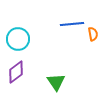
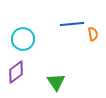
cyan circle: moved 5 px right
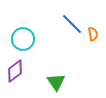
blue line: rotated 50 degrees clockwise
purple diamond: moved 1 px left, 1 px up
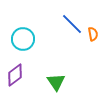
purple diamond: moved 4 px down
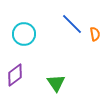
orange semicircle: moved 2 px right
cyan circle: moved 1 px right, 5 px up
green triangle: moved 1 px down
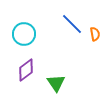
purple diamond: moved 11 px right, 5 px up
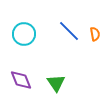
blue line: moved 3 px left, 7 px down
purple diamond: moved 5 px left, 10 px down; rotated 75 degrees counterclockwise
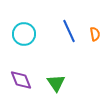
blue line: rotated 20 degrees clockwise
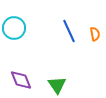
cyan circle: moved 10 px left, 6 px up
green triangle: moved 1 px right, 2 px down
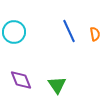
cyan circle: moved 4 px down
